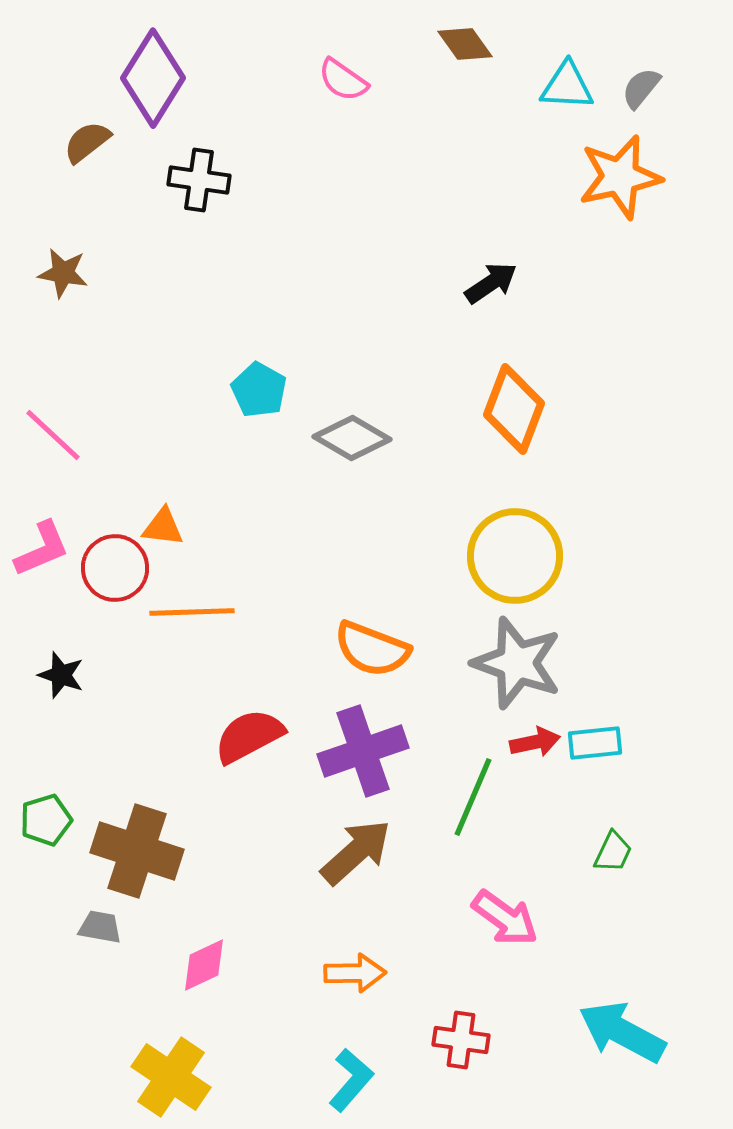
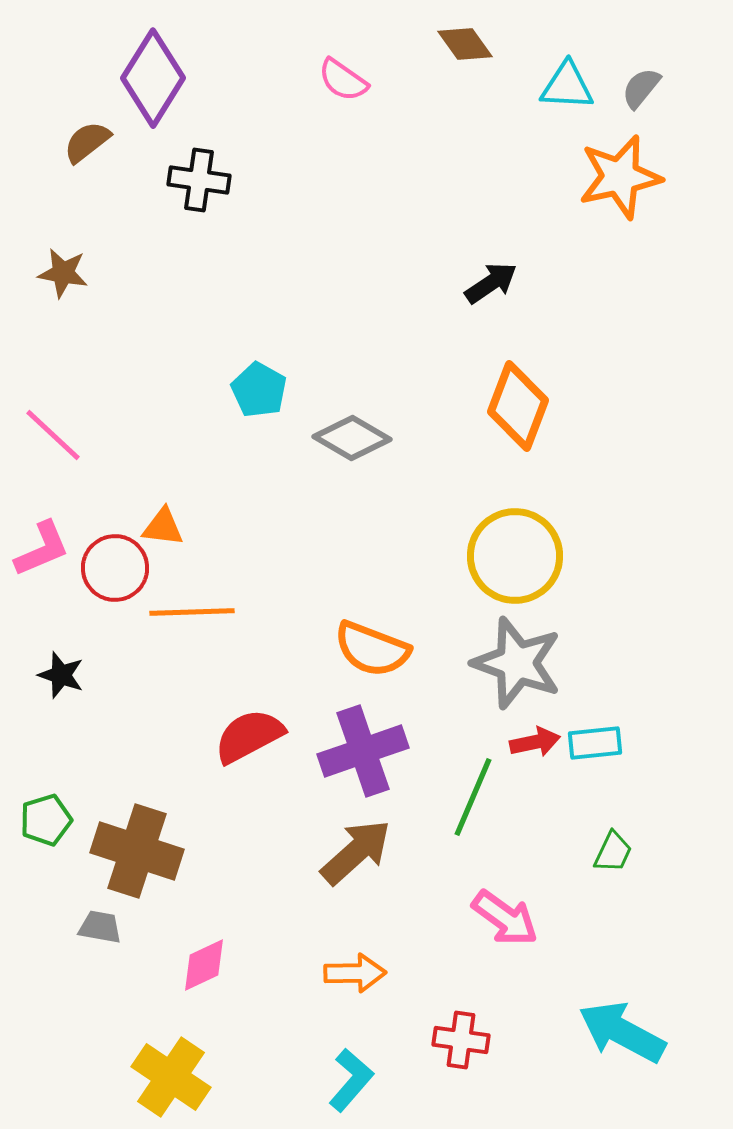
orange diamond: moved 4 px right, 3 px up
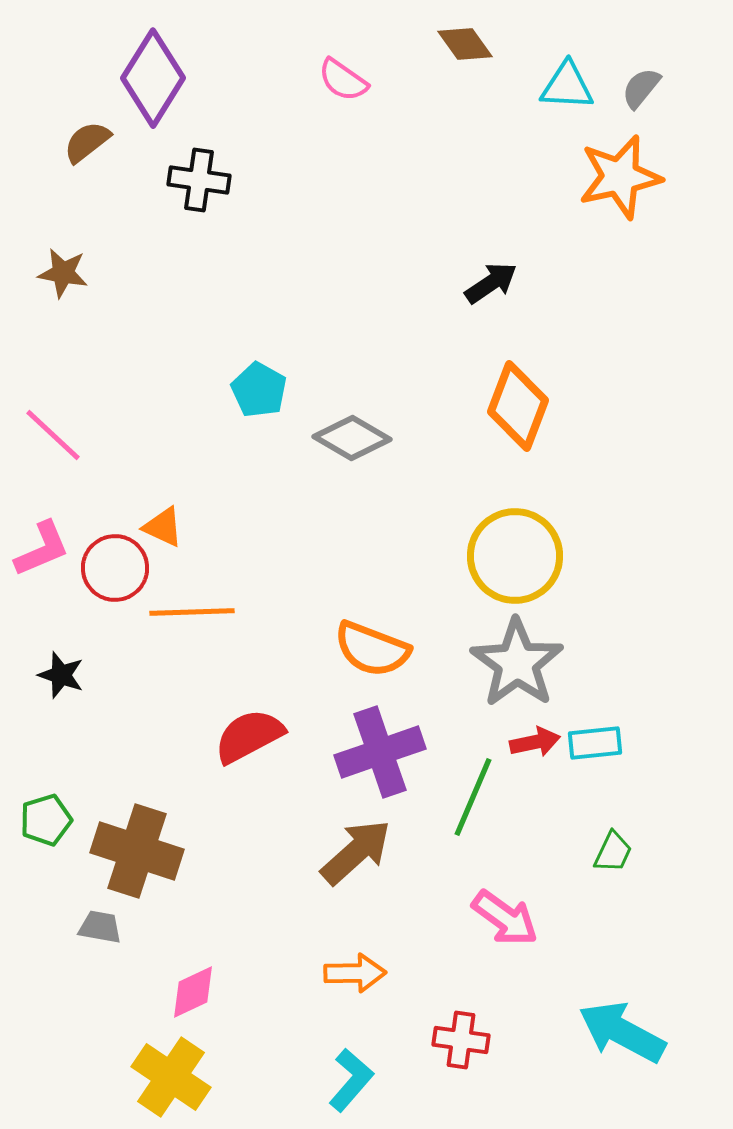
orange triangle: rotated 18 degrees clockwise
gray star: rotated 16 degrees clockwise
purple cross: moved 17 px right, 1 px down
pink diamond: moved 11 px left, 27 px down
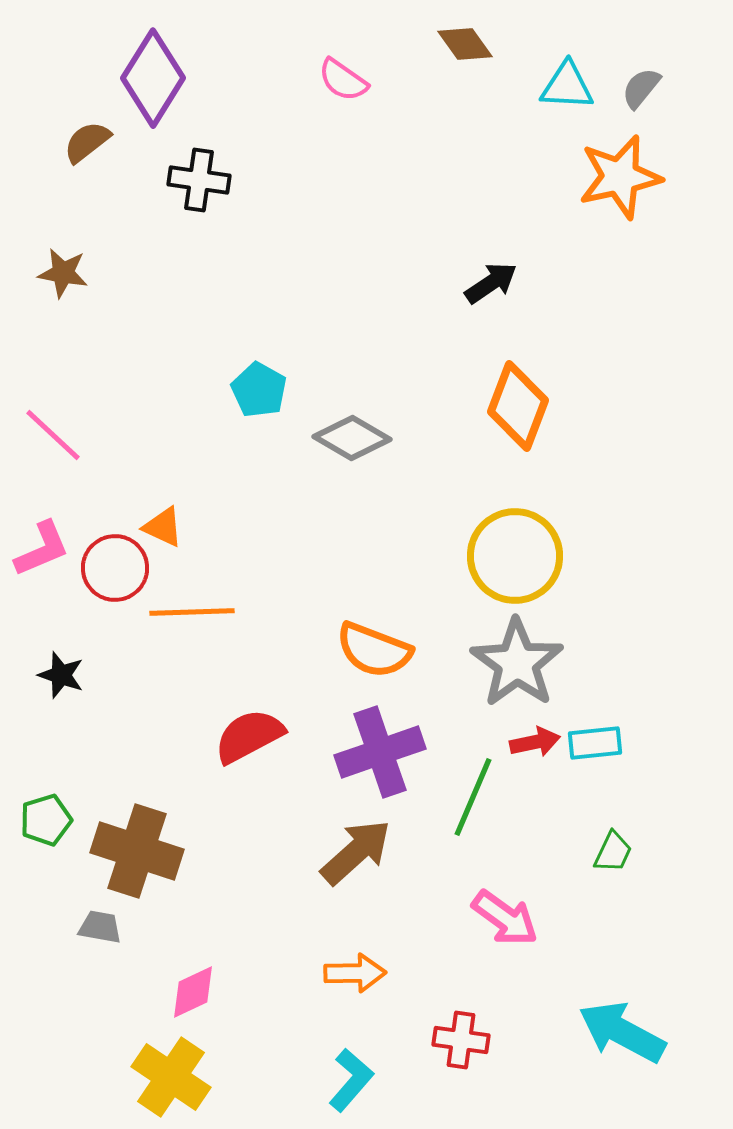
orange semicircle: moved 2 px right, 1 px down
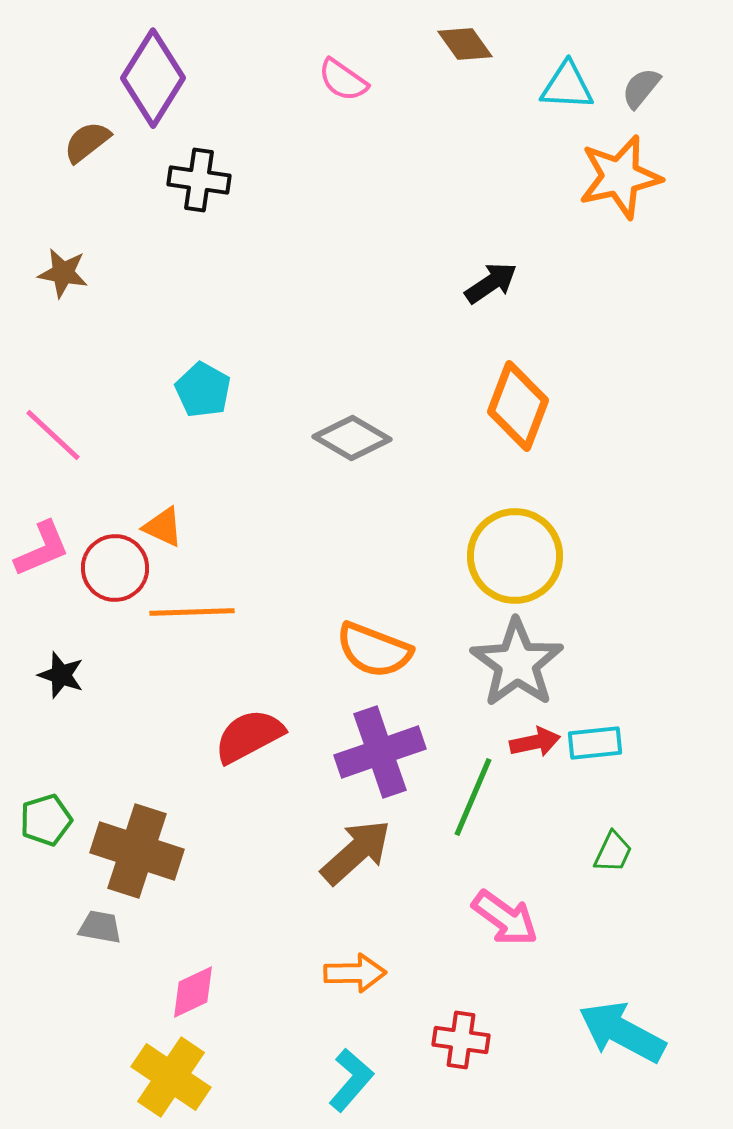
cyan pentagon: moved 56 px left
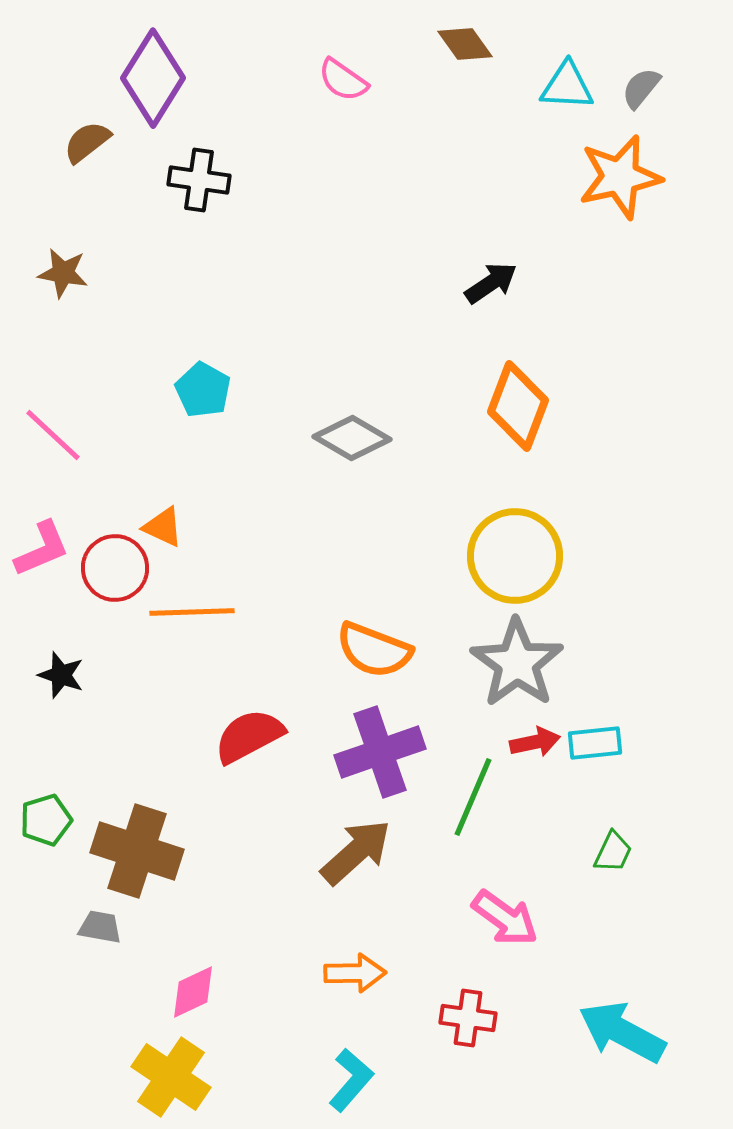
red cross: moved 7 px right, 22 px up
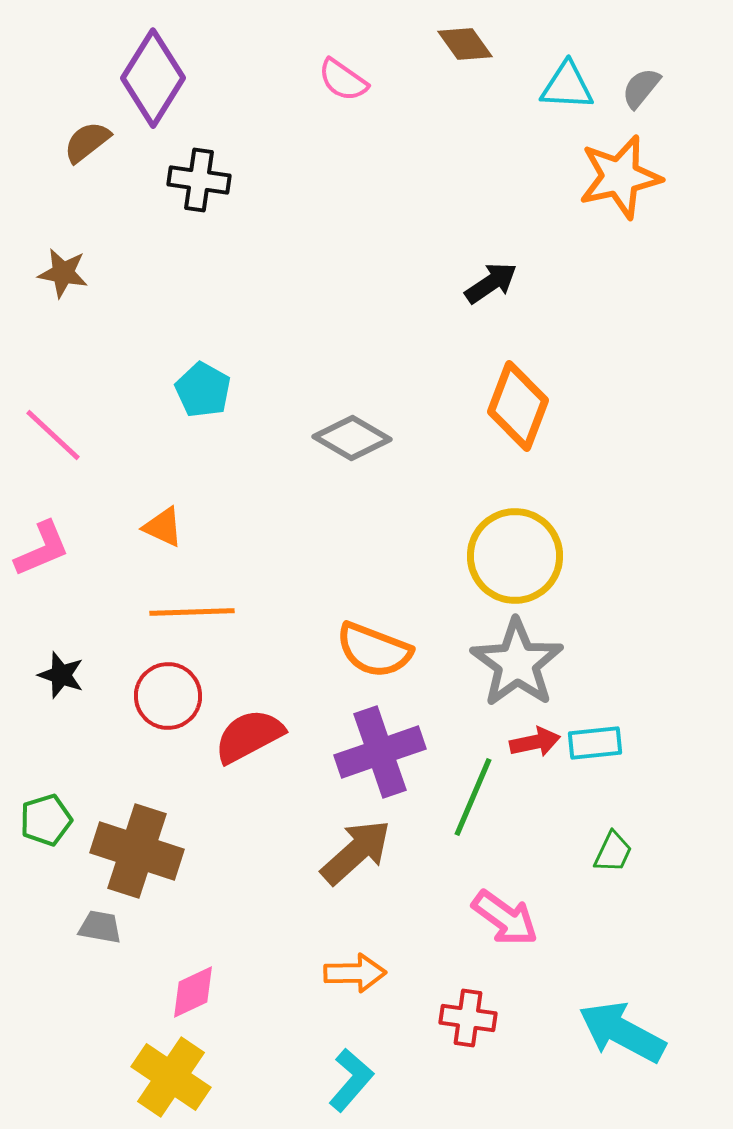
red circle: moved 53 px right, 128 px down
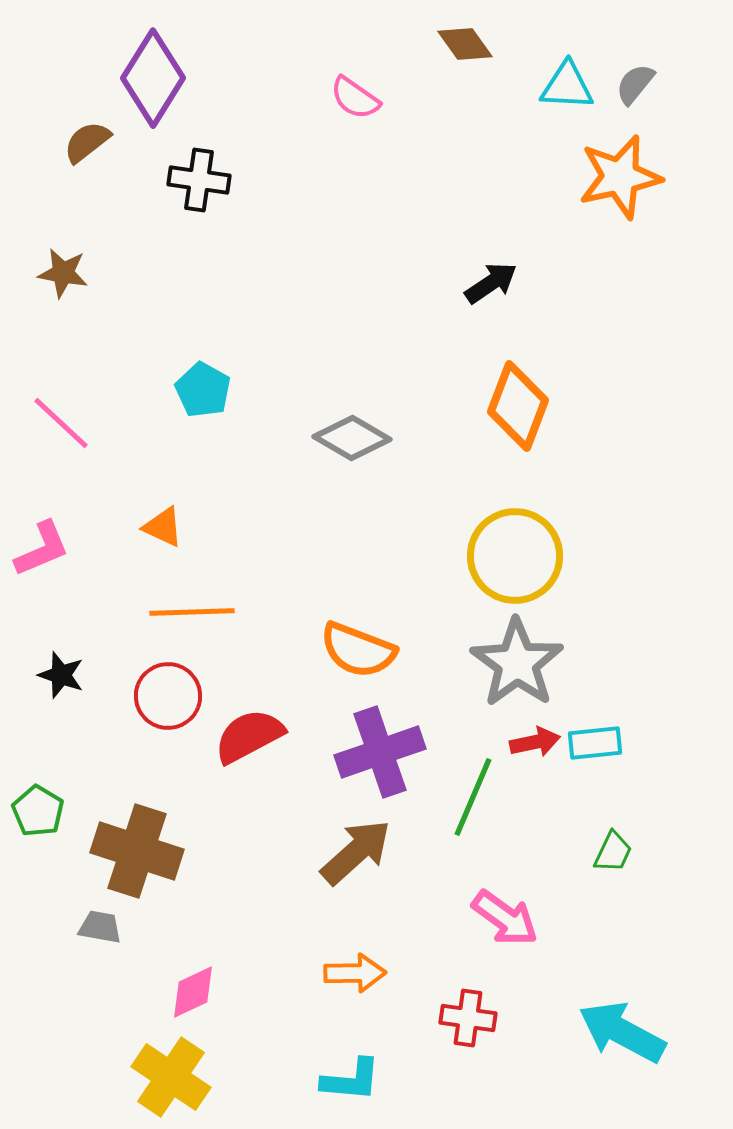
pink semicircle: moved 12 px right, 18 px down
gray semicircle: moved 6 px left, 4 px up
pink line: moved 8 px right, 12 px up
orange semicircle: moved 16 px left
green pentagon: moved 8 px left, 9 px up; rotated 24 degrees counterclockwise
cyan L-shape: rotated 54 degrees clockwise
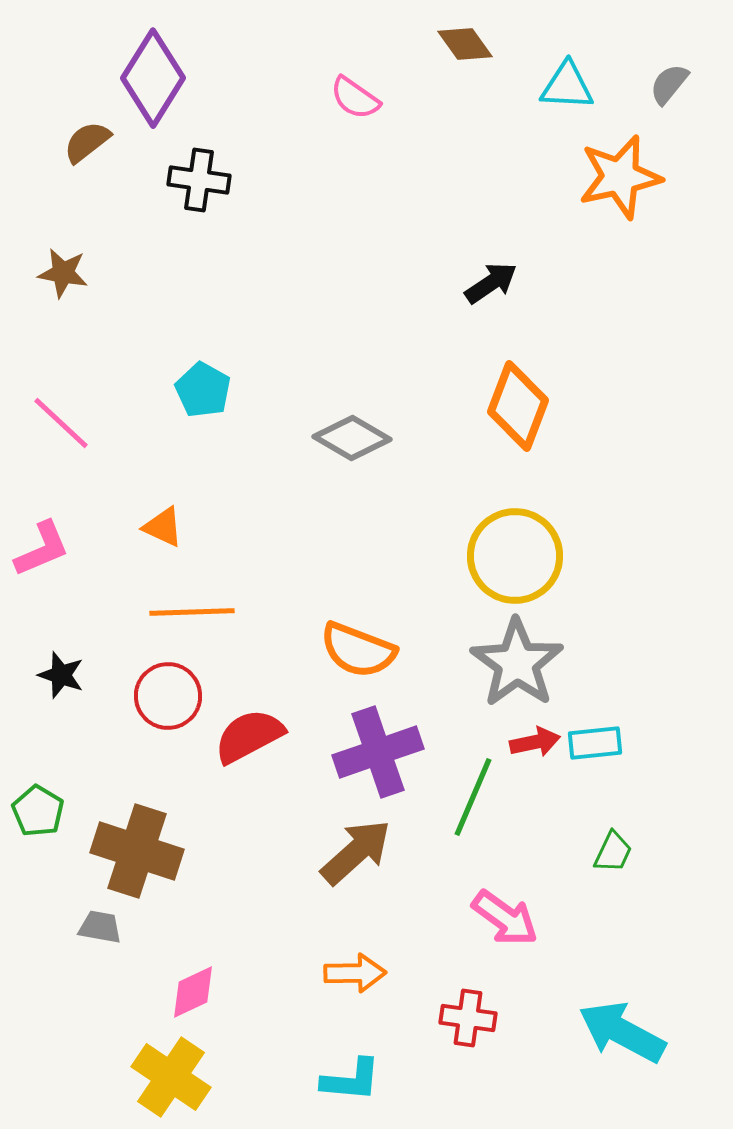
gray semicircle: moved 34 px right
purple cross: moved 2 px left
